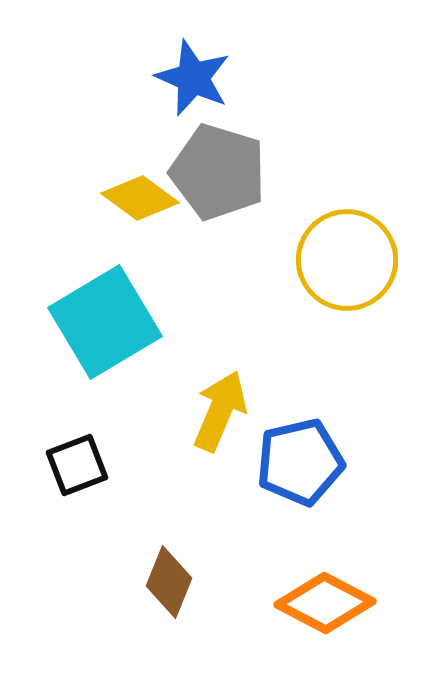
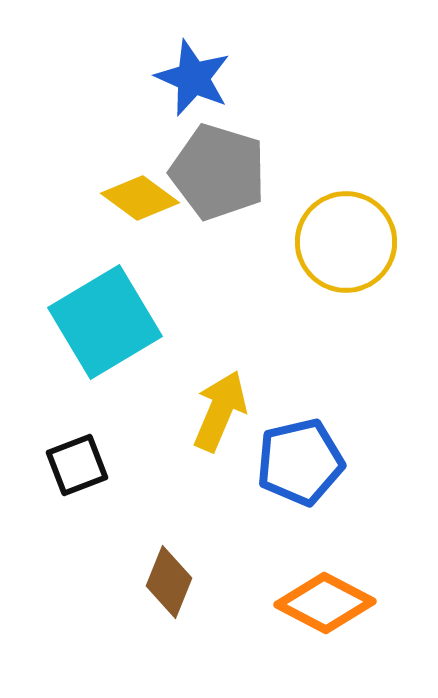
yellow circle: moved 1 px left, 18 px up
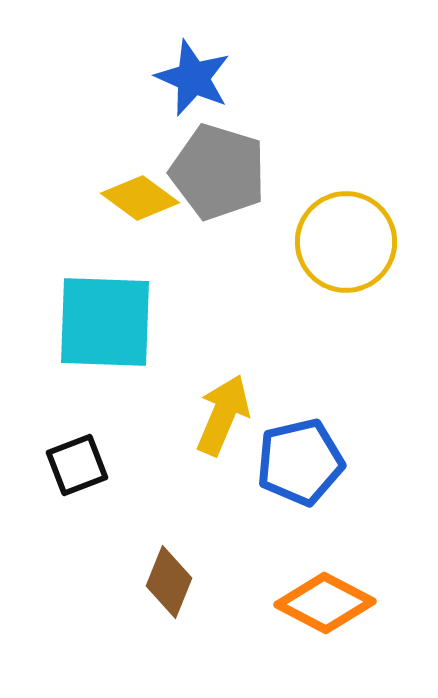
cyan square: rotated 33 degrees clockwise
yellow arrow: moved 3 px right, 4 px down
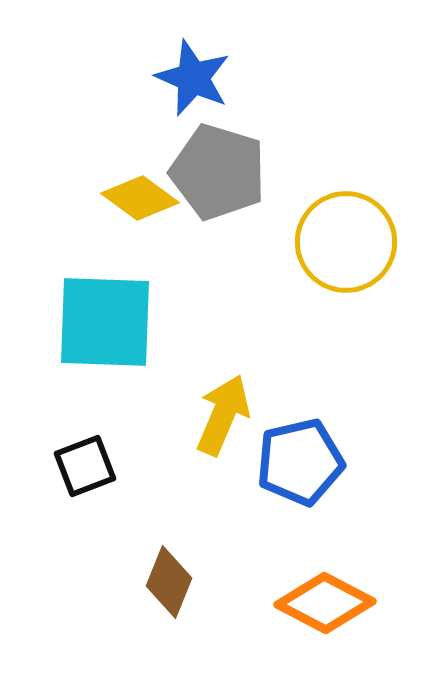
black square: moved 8 px right, 1 px down
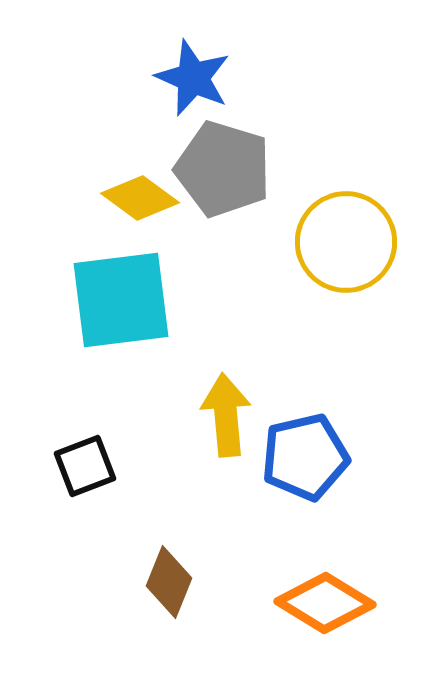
gray pentagon: moved 5 px right, 3 px up
cyan square: moved 16 px right, 22 px up; rotated 9 degrees counterclockwise
yellow arrow: moved 3 px right; rotated 28 degrees counterclockwise
blue pentagon: moved 5 px right, 5 px up
orange diamond: rotated 4 degrees clockwise
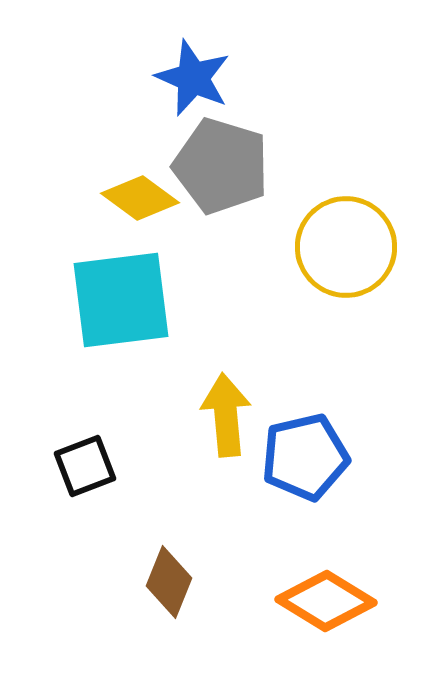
gray pentagon: moved 2 px left, 3 px up
yellow circle: moved 5 px down
orange diamond: moved 1 px right, 2 px up
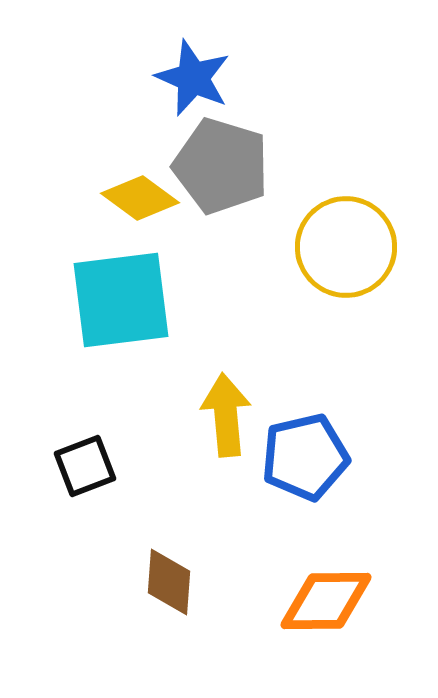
brown diamond: rotated 18 degrees counterclockwise
orange diamond: rotated 32 degrees counterclockwise
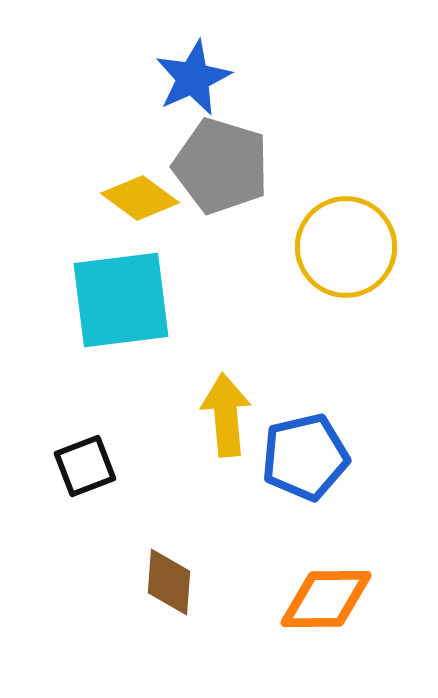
blue star: rotated 24 degrees clockwise
orange diamond: moved 2 px up
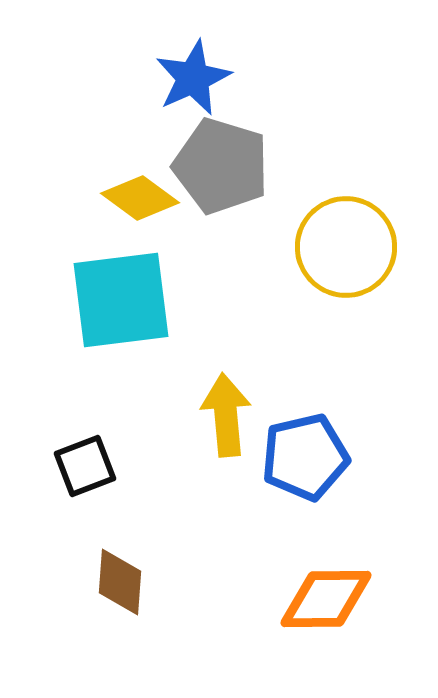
brown diamond: moved 49 px left
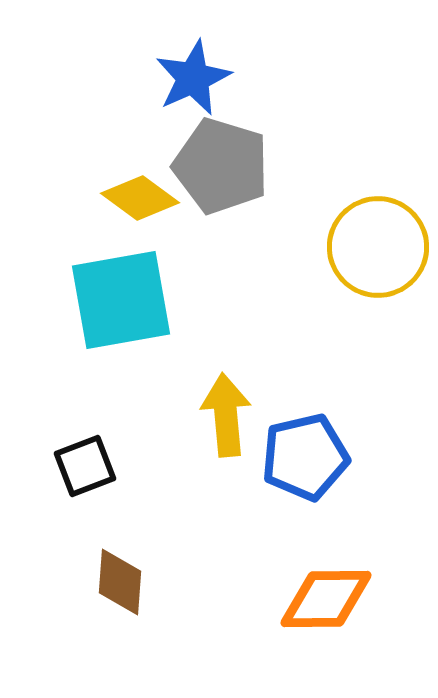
yellow circle: moved 32 px right
cyan square: rotated 3 degrees counterclockwise
